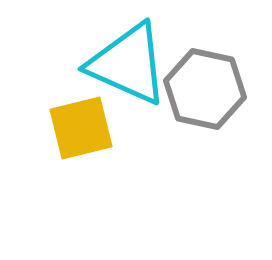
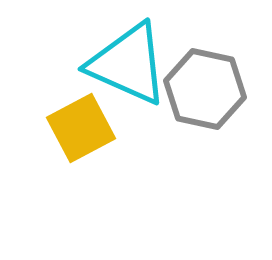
yellow square: rotated 14 degrees counterclockwise
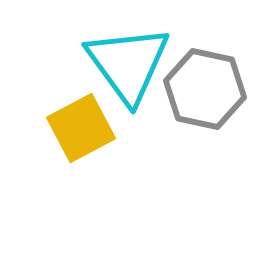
cyan triangle: rotated 30 degrees clockwise
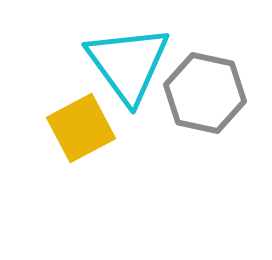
gray hexagon: moved 4 px down
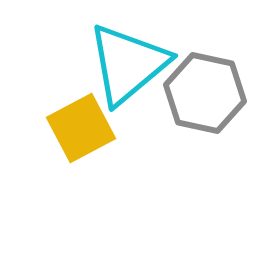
cyan triangle: rotated 26 degrees clockwise
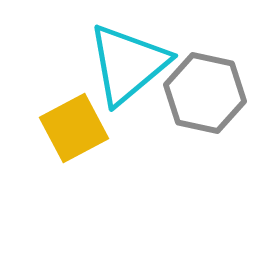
yellow square: moved 7 px left
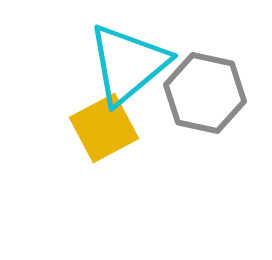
yellow square: moved 30 px right
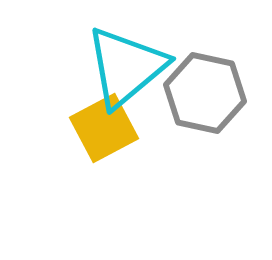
cyan triangle: moved 2 px left, 3 px down
